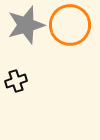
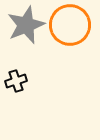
gray star: rotated 6 degrees counterclockwise
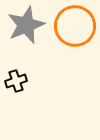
orange circle: moved 5 px right, 1 px down
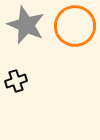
gray star: rotated 27 degrees counterclockwise
